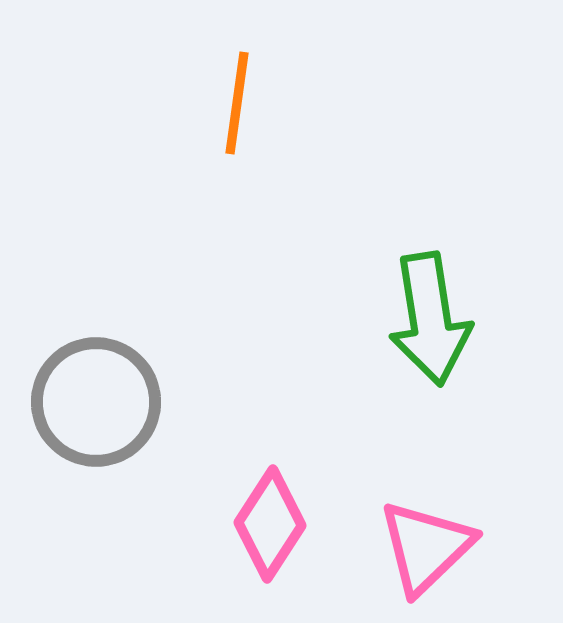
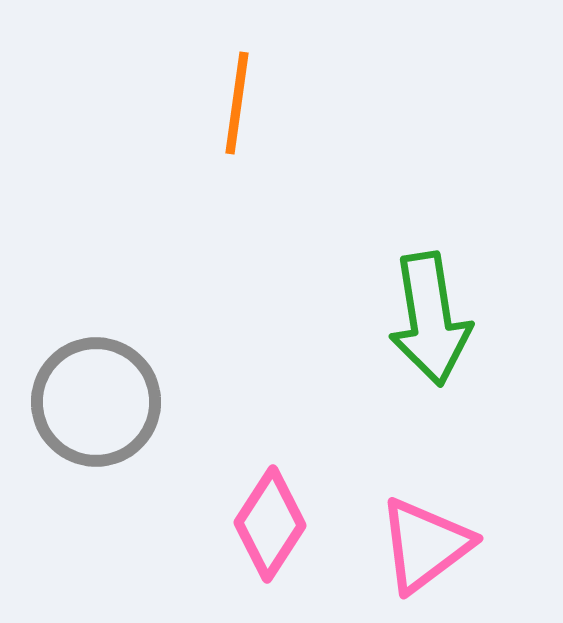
pink triangle: moved 1 px left, 2 px up; rotated 7 degrees clockwise
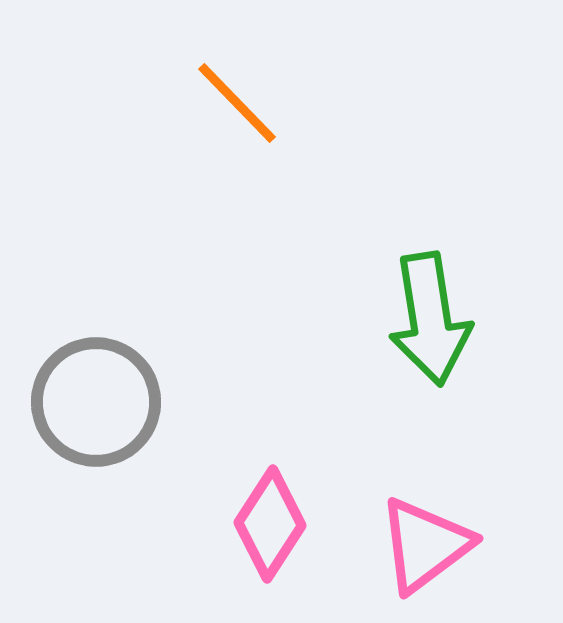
orange line: rotated 52 degrees counterclockwise
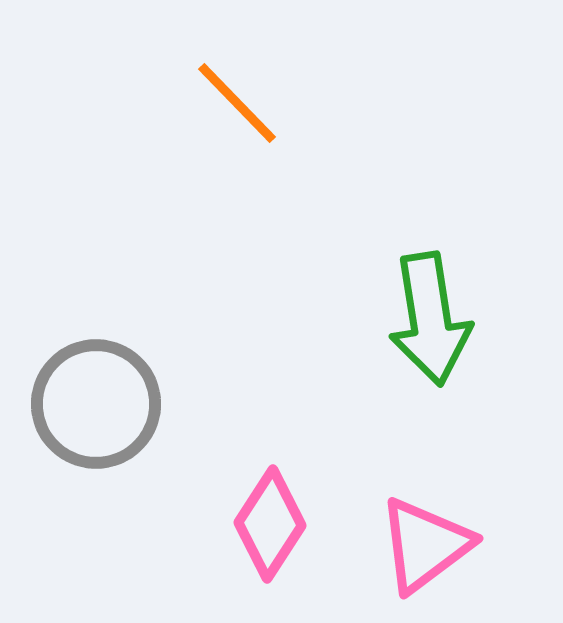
gray circle: moved 2 px down
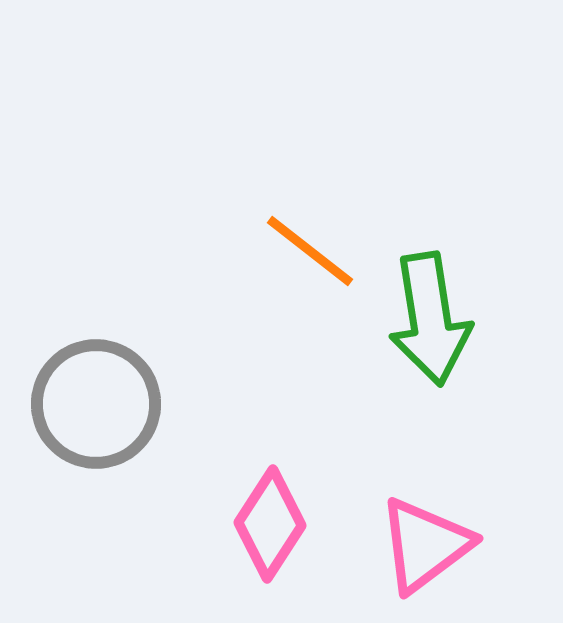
orange line: moved 73 px right, 148 px down; rotated 8 degrees counterclockwise
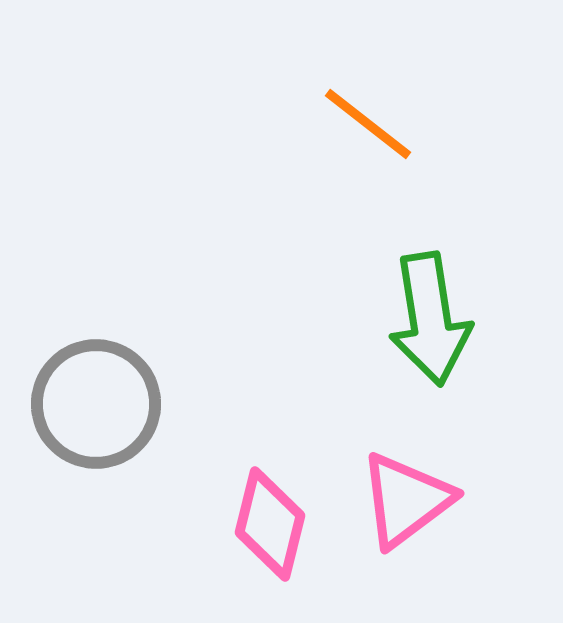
orange line: moved 58 px right, 127 px up
pink diamond: rotated 19 degrees counterclockwise
pink triangle: moved 19 px left, 45 px up
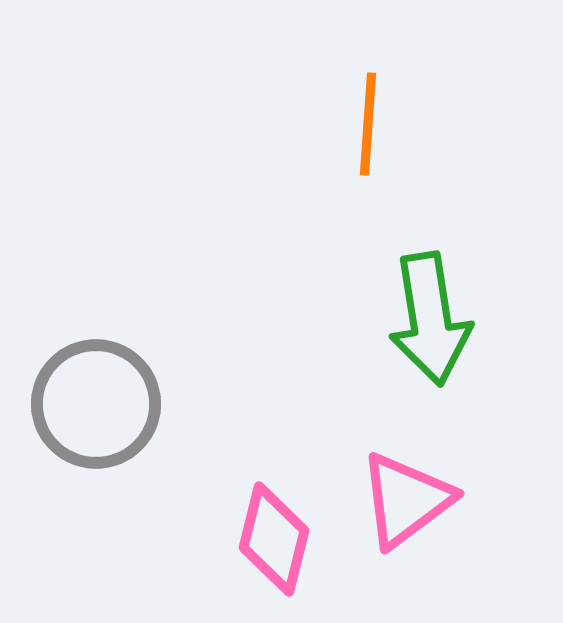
orange line: rotated 56 degrees clockwise
pink diamond: moved 4 px right, 15 px down
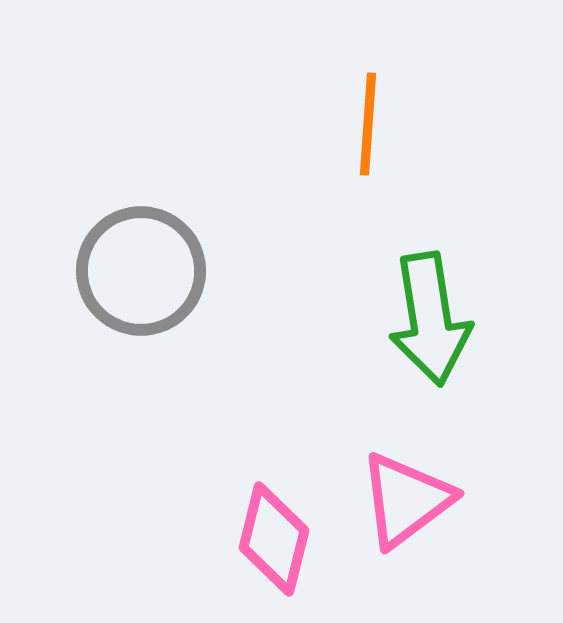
gray circle: moved 45 px right, 133 px up
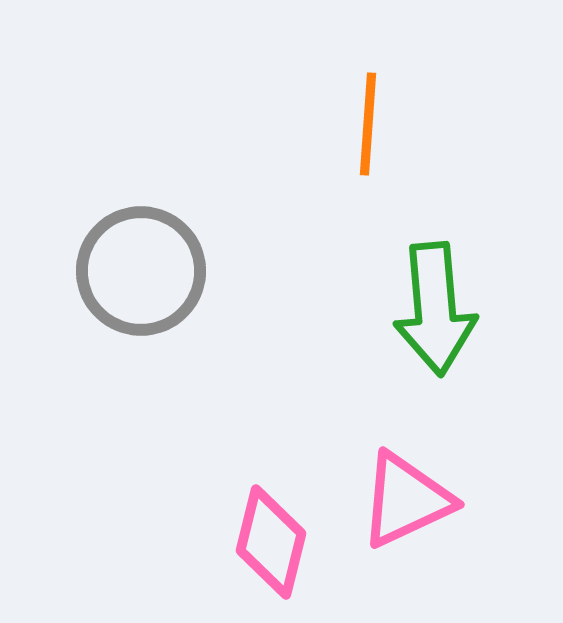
green arrow: moved 5 px right, 10 px up; rotated 4 degrees clockwise
pink triangle: rotated 12 degrees clockwise
pink diamond: moved 3 px left, 3 px down
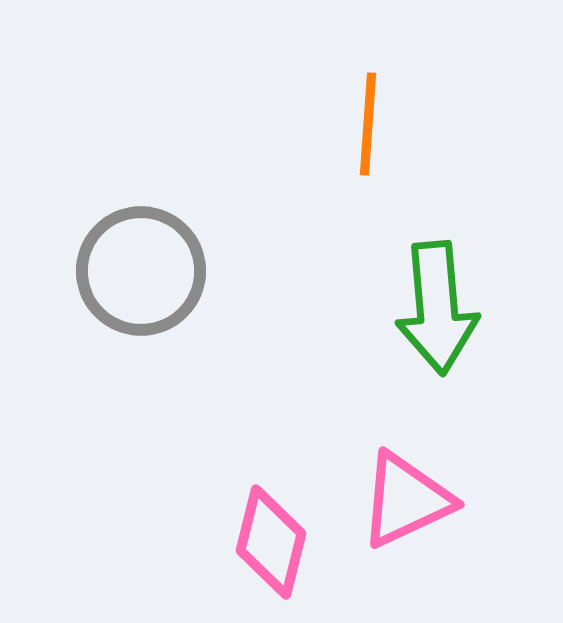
green arrow: moved 2 px right, 1 px up
